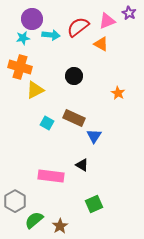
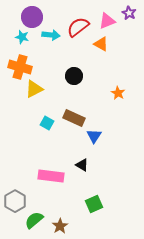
purple circle: moved 2 px up
cyan star: moved 1 px left, 1 px up; rotated 24 degrees clockwise
yellow triangle: moved 1 px left, 1 px up
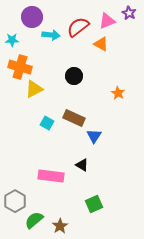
cyan star: moved 10 px left, 3 px down; rotated 16 degrees counterclockwise
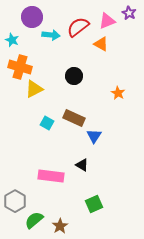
cyan star: rotated 24 degrees clockwise
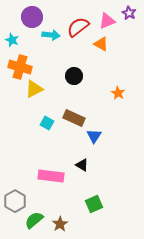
brown star: moved 2 px up
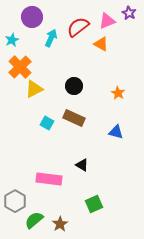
cyan arrow: moved 3 px down; rotated 72 degrees counterclockwise
cyan star: rotated 24 degrees clockwise
orange cross: rotated 30 degrees clockwise
black circle: moved 10 px down
blue triangle: moved 22 px right, 4 px up; rotated 49 degrees counterclockwise
pink rectangle: moved 2 px left, 3 px down
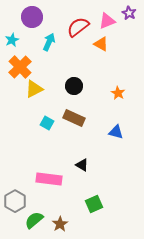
cyan arrow: moved 2 px left, 4 px down
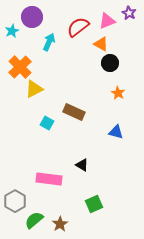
cyan star: moved 9 px up
black circle: moved 36 px right, 23 px up
brown rectangle: moved 6 px up
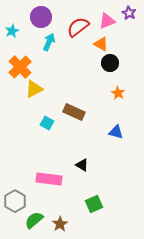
purple circle: moved 9 px right
